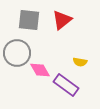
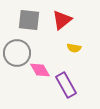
yellow semicircle: moved 6 px left, 14 px up
purple rectangle: rotated 25 degrees clockwise
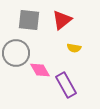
gray circle: moved 1 px left
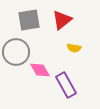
gray square: rotated 15 degrees counterclockwise
gray circle: moved 1 px up
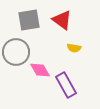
red triangle: rotated 45 degrees counterclockwise
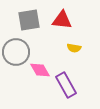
red triangle: rotated 30 degrees counterclockwise
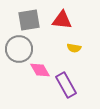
gray circle: moved 3 px right, 3 px up
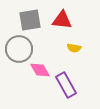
gray square: moved 1 px right
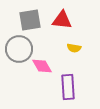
pink diamond: moved 2 px right, 4 px up
purple rectangle: moved 2 px right, 2 px down; rotated 25 degrees clockwise
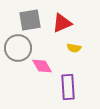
red triangle: moved 3 px down; rotated 30 degrees counterclockwise
gray circle: moved 1 px left, 1 px up
